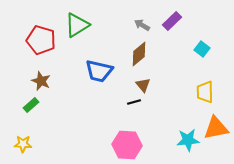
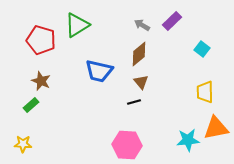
brown triangle: moved 2 px left, 3 px up
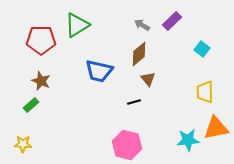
red pentagon: rotated 16 degrees counterclockwise
brown triangle: moved 7 px right, 3 px up
pink hexagon: rotated 12 degrees clockwise
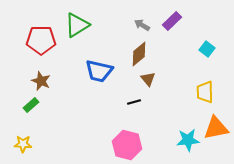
cyan square: moved 5 px right
